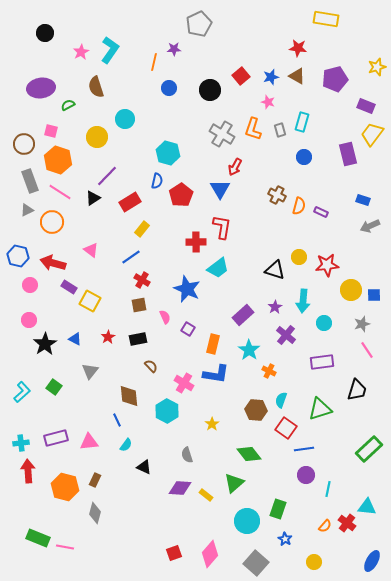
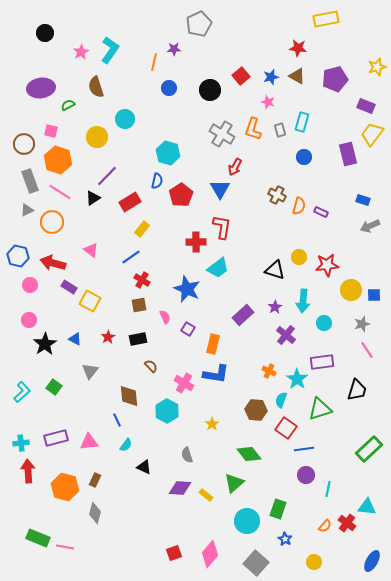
yellow rectangle at (326, 19): rotated 20 degrees counterclockwise
cyan star at (249, 350): moved 48 px right, 29 px down
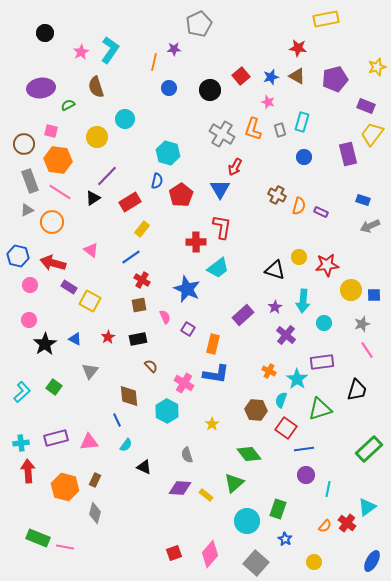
orange hexagon at (58, 160): rotated 12 degrees counterclockwise
cyan triangle at (367, 507): rotated 42 degrees counterclockwise
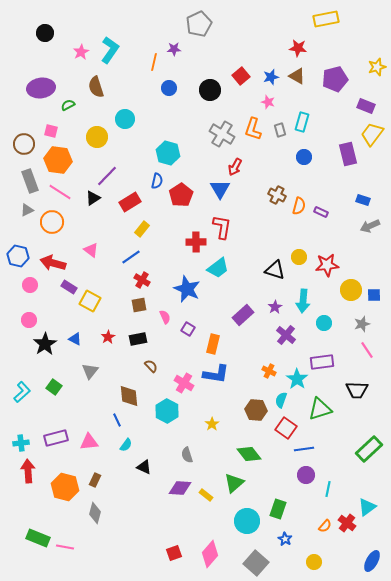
black trapezoid at (357, 390): rotated 75 degrees clockwise
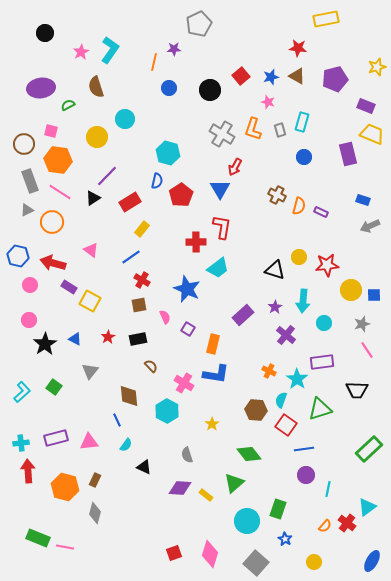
yellow trapezoid at (372, 134): rotated 75 degrees clockwise
red square at (286, 428): moved 3 px up
pink diamond at (210, 554): rotated 24 degrees counterclockwise
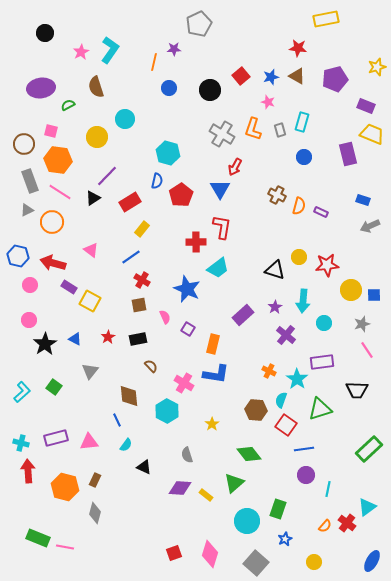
cyan cross at (21, 443): rotated 21 degrees clockwise
blue star at (285, 539): rotated 16 degrees clockwise
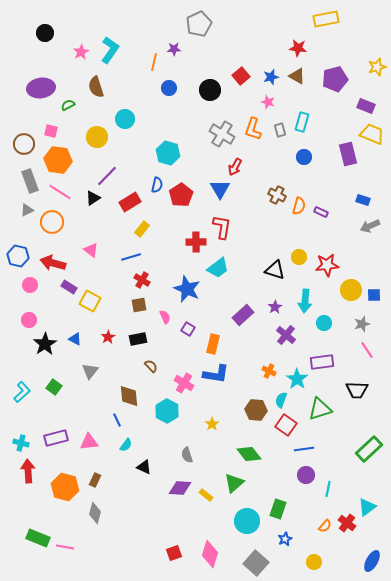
blue semicircle at (157, 181): moved 4 px down
blue line at (131, 257): rotated 18 degrees clockwise
cyan arrow at (303, 301): moved 2 px right
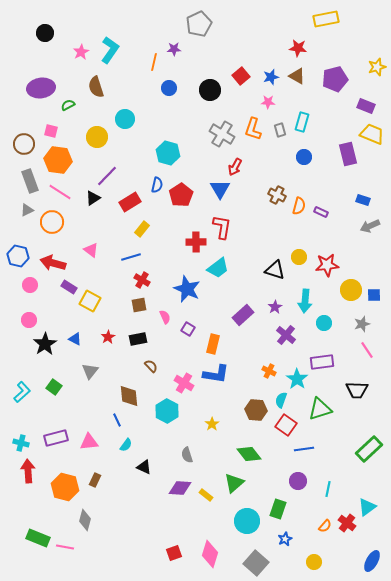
pink star at (268, 102): rotated 16 degrees counterclockwise
purple circle at (306, 475): moved 8 px left, 6 px down
gray diamond at (95, 513): moved 10 px left, 7 px down
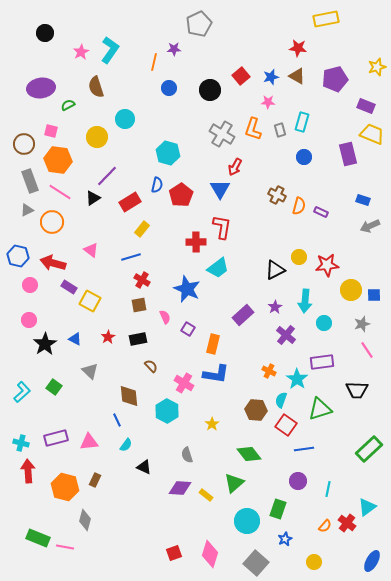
black triangle at (275, 270): rotated 45 degrees counterclockwise
gray triangle at (90, 371): rotated 24 degrees counterclockwise
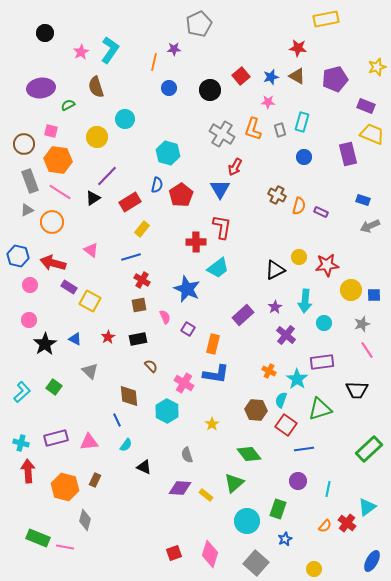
yellow circle at (314, 562): moved 7 px down
